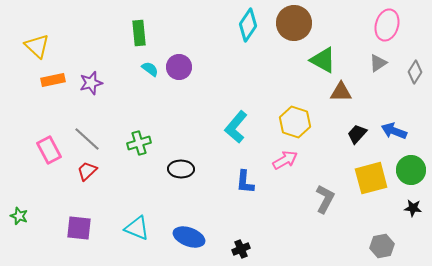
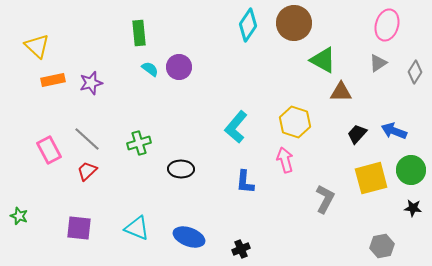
pink arrow: rotated 75 degrees counterclockwise
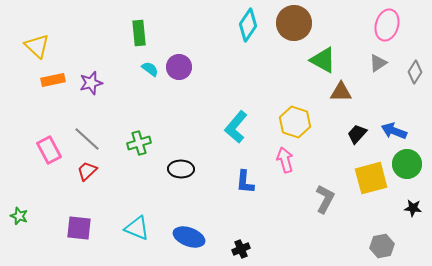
green circle: moved 4 px left, 6 px up
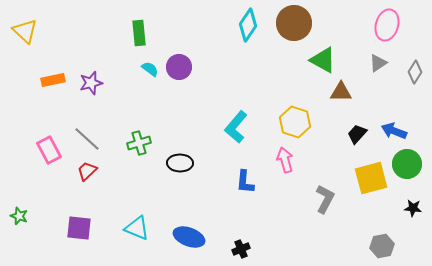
yellow triangle: moved 12 px left, 15 px up
black ellipse: moved 1 px left, 6 px up
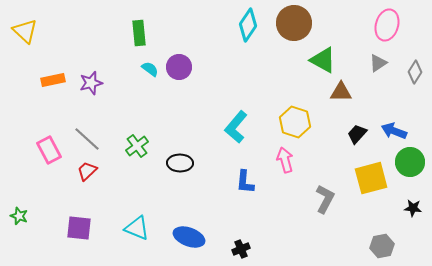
green cross: moved 2 px left, 3 px down; rotated 20 degrees counterclockwise
green circle: moved 3 px right, 2 px up
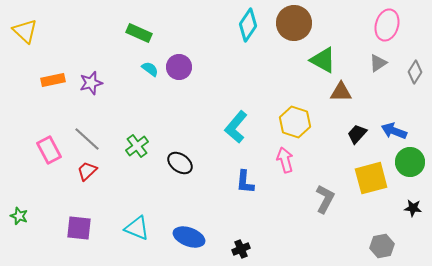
green rectangle: rotated 60 degrees counterclockwise
black ellipse: rotated 35 degrees clockwise
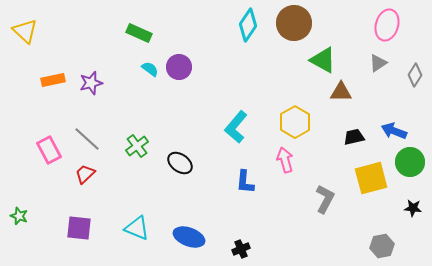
gray diamond: moved 3 px down
yellow hexagon: rotated 12 degrees clockwise
black trapezoid: moved 3 px left, 3 px down; rotated 35 degrees clockwise
red trapezoid: moved 2 px left, 3 px down
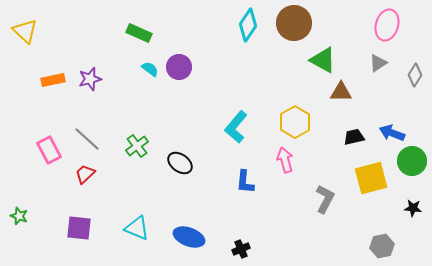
purple star: moved 1 px left, 4 px up
blue arrow: moved 2 px left, 2 px down
green circle: moved 2 px right, 1 px up
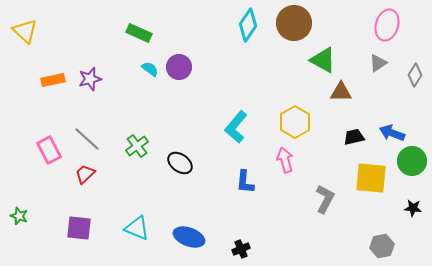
yellow square: rotated 20 degrees clockwise
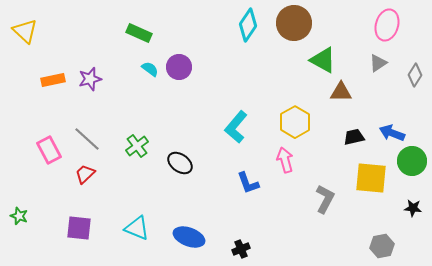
blue L-shape: moved 3 px right, 1 px down; rotated 25 degrees counterclockwise
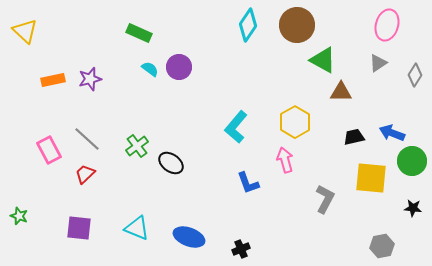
brown circle: moved 3 px right, 2 px down
black ellipse: moved 9 px left
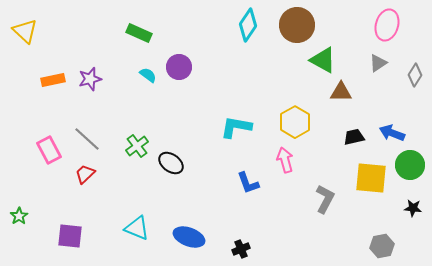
cyan semicircle: moved 2 px left, 6 px down
cyan L-shape: rotated 60 degrees clockwise
green circle: moved 2 px left, 4 px down
green star: rotated 18 degrees clockwise
purple square: moved 9 px left, 8 px down
